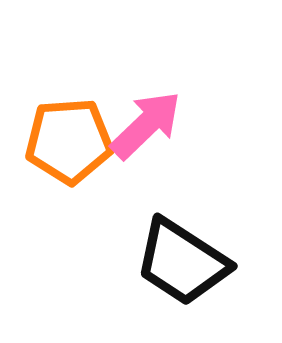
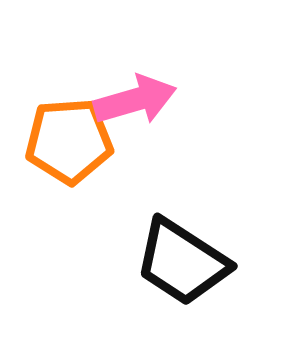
pink arrow: moved 11 px left, 25 px up; rotated 28 degrees clockwise
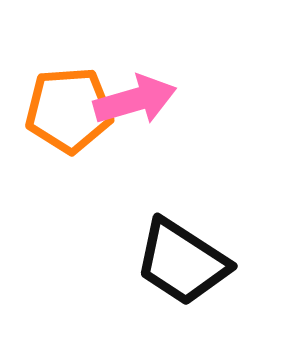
orange pentagon: moved 31 px up
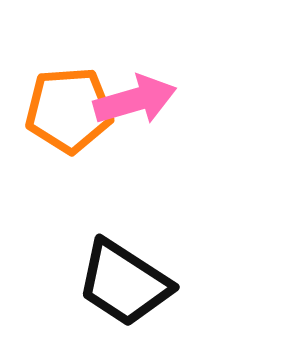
black trapezoid: moved 58 px left, 21 px down
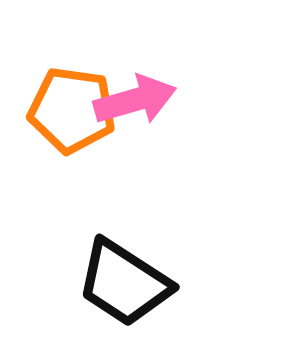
orange pentagon: moved 3 px right; rotated 12 degrees clockwise
